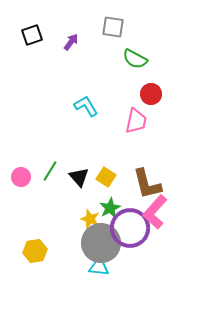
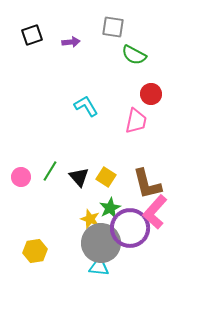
purple arrow: rotated 48 degrees clockwise
green semicircle: moved 1 px left, 4 px up
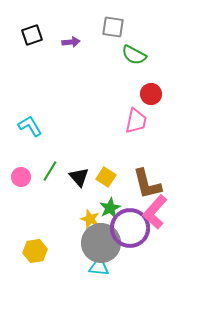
cyan L-shape: moved 56 px left, 20 px down
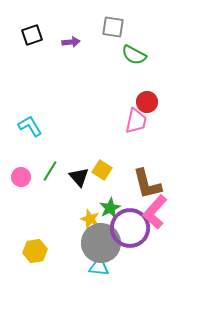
red circle: moved 4 px left, 8 px down
yellow square: moved 4 px left, 7 px up
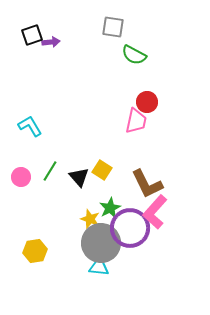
purple arrow: moved 20 px left
brown L-shape: rotated 12 degrees counterclockwise
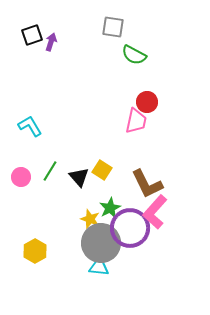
purple arrow: rotated 66 degrees counterclockwise
yellow hexagon: rotated 20 degrees counterclockwise
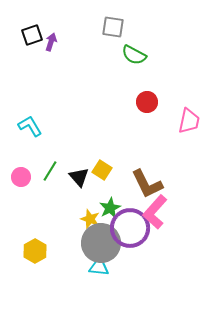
pink trapezoid: moved 53 px right
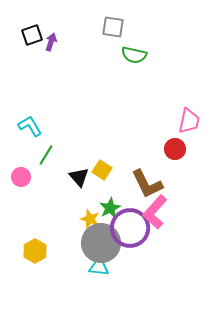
green semicircle: rotated 15 degrees counterclockwise
red circle: moved 28 px right, 47 px down
green line: moved 4 px left, 16 px up
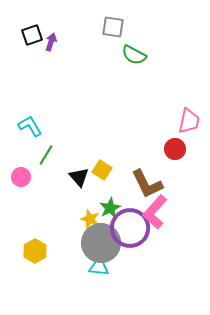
green semicircle: rotated 15 degrees clockwise
